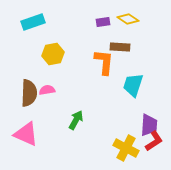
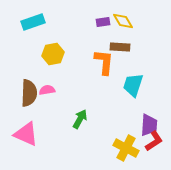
yellow diamond: moved 5 px left, 2 px down; rotated 25 degrees clockwise
green arrow: moved 4 px right, 1 px up
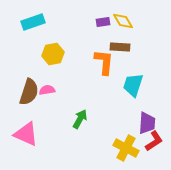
brown semicircle: moved 1 px up; rotated 16 degrees clockwise
purple trapezoid: moved 2 px left, 2 px up
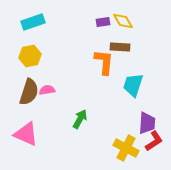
yellow hexagon: moved 23 px left, 2 px down
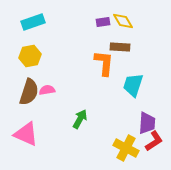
orange L-shape: moved 1 px down
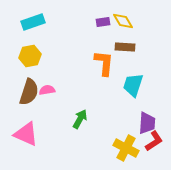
brown rectangle: moved 5 px right
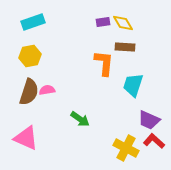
yellow diamond: moved 2 px down
green arrow: rotated 96 degrees clockwise
purple trapezoid: moved 2 px right, 3 px up; rotated 110 degrees clockwise
pink triangle: moved 4 px down
red L-shape: rotated 105 degrees counterclockwise
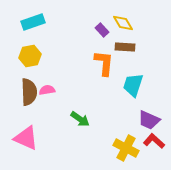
purple rectangle: moved 1 px left, 8 px down; rotated 56 degrees clockwise
brown semicircle: rotated 20 degrees counterclockwise
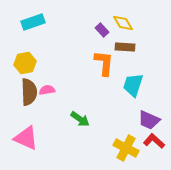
yellow hexagon: moved 5 px left, 7 px down
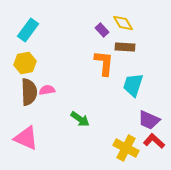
cyan rectangle: moved 5 px left, 8 px down; rotated 35 degrees counterclockwise
